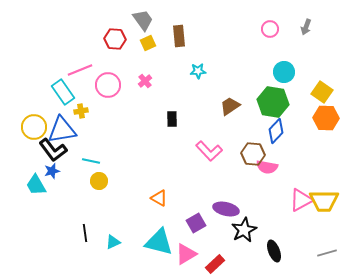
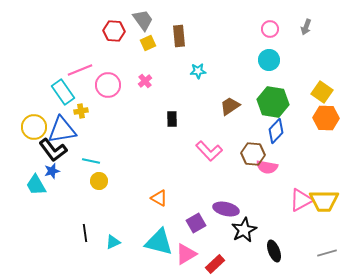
red hexagon at (115, 39): moved 1 px left, 8 px up
cyan circle at (284, 72): moved 15 px left, 12 px up
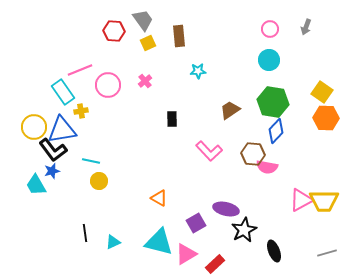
brown trapezoid at (230, 106): moved 4 px down
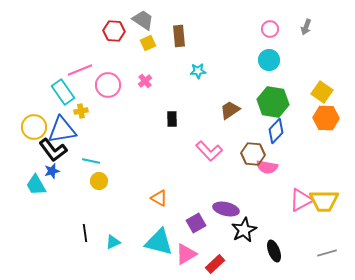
gray trapezoid at (143, 20): rotated 20 degrees counterclockwise
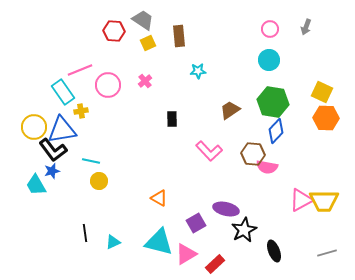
yellow square at (322, 92): rotated 10 degrees counterclockwise
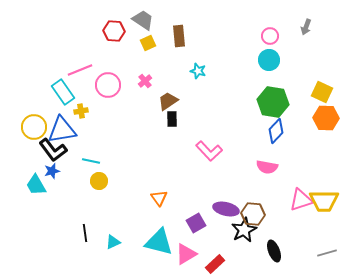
pink circle at (270, 29): moved 7 px down
cyan star at (198, 71): rotated 21 degrees clockwise
brown trapezoid at (230, 110): moved 62 px left, 9 px up
brown hexagon at (253, 154): moved 60 px down
orange triangle at (159, 198): rotated 24 degrees clockwise
pink triangle at (301, 200): rotated 10 degrees clockwise
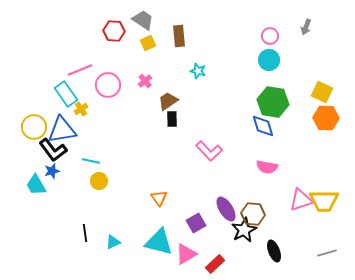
cyan rectangle at (63, 92): moved 3 px right, 2 px down
yellow cross at (81, 111): moved 2 px up; rotated 24 degrees counterclockwise
blue diamond at (276, 131): moved 13 px left, 5 px up; rotated 60 degrees counterclockwise
purple ellipse at (226, 209): rotated 45 degrees clockwise
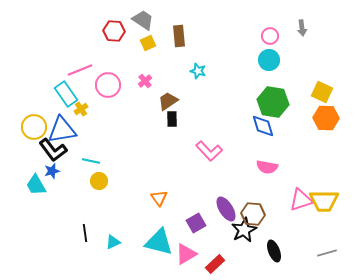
gray arrow at (306, 27): moved 4 px left, 1 px down; rotated 28 degrees counterclockwise
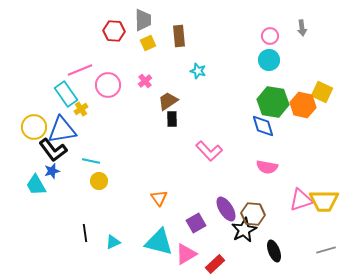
gray trapezoid at (143, 20): rotated 55 degrees clockwise
orange hexagon at (326, 118): moved 23 px left, 13 px up; rotated 10 degrees clockwise
gray line at (327, 253): moved 1 px left, 3 px up
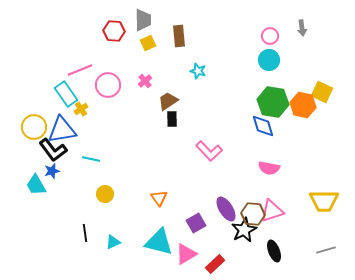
cyan line at (91, 161): moved 2 px up
pink semicircle at (267, 167): moved 2 px right, 1 px down
yellow circle at (99, 181): moved 6 px right, 13 px down
pink triangle at (301, 200): moved 29 px left, 11 px down
